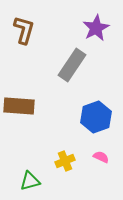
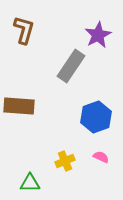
purple star: moved 2 px right, 7 px down
gray rectangle: moved 1 px left, 1 px down
green triangle: moved 2 px down; rotated 15 degrees clockwise
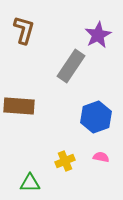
pink semicircle: rotated 14 degrees counterclockwise
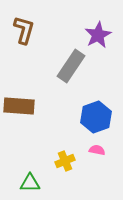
pink semicircle: moved 4 px left, 7 px up
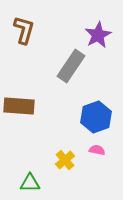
yellow cross: moved 1 px up; rotated 18 degrees counterclockwise
